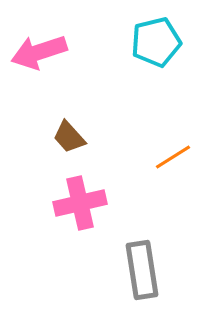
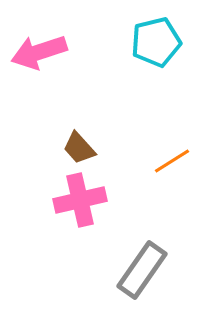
brown trapezoid: moved 10 px right, 11 px down
orange line: moved 1 px left, 4 px down
pink cross: moved 3 px up
gray rectangle: rotated 44 degrees clockwise
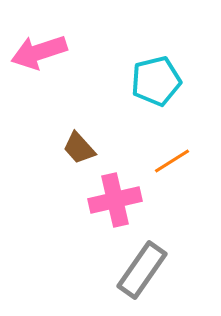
cyan pentagon: moved 39 px down
pink cross: moved 35 px right
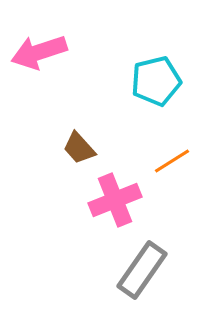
pink cross: rotated 9 degrees counterclockwise
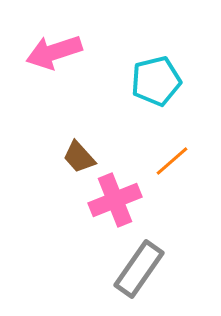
pink arrow: moved 15 px right
brown trapezoid: moved 9 px down
orange line: rotated 9 degrees counterclockwise
gray rectangle: moved 3 px left, 1 px up
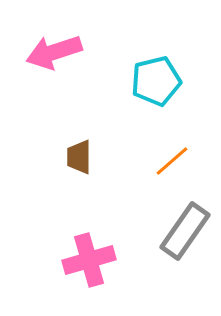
brown trapezoid: rotated 42 degrees clockwise
pink cross: moved 26 px left, 60 px down; rotated 6 degrees clockwise
gray rectangle: moved 46 px right, 38 px up
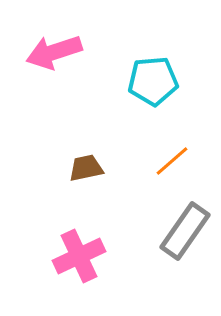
cyan pentagon: moved 3 px left; rotated 9 degrees clockwise
brown trapezoid: moved 7 px right, 11 px down; rotated 78 degrees clockwise
pink cross: moved 10 px left, 4 px up; rotated 9 degrees counterclockwise
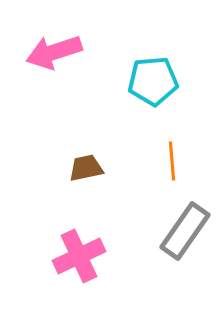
orange line: rotated 54 degrees counterclockwise
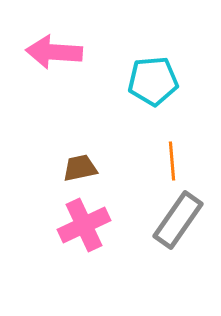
pink arrow: rotated 22 degrees clockwise
brown trapezoid: moved 6 px left
gray rectangle: moved 7 px left, 11 px up
pink cross: moved 5 px right, 31 px up
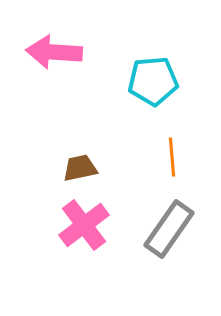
orange line: moved 4 px up
gray rectangle: moved 9 px left, 9 px down
pink cross: rotated 12 degrees counterclockwise
